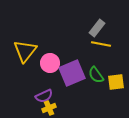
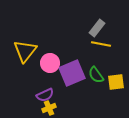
purple semicircle: moved 1 px right, 1 px up
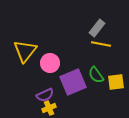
purple square: moved 1 px right, 9 px down
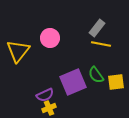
yellow triangle: moved 7 px left
pink circle: moved 25 px up
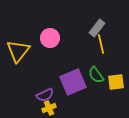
yellow line: rotated 66 degrees clockwise
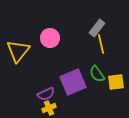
green semicircle: moved 1 px right, 1 px up
purple semicircle: moved 1 px right, 1 px up
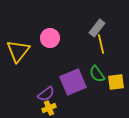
purple semicircle: rotated 12 degrees counterclockwise
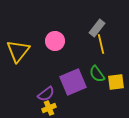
pink circle: moved 5 px right, 3 px down
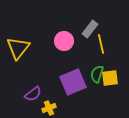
gray rectangle: moved 7 px left, 1 px down
pink circle: moved 9 px right
yellow triangle: moved 3 px up
green semicircle: rotated 54 degrees clockwise
yellow square: moved 6 px left, 4 px up
purple semicircle: moved 13 px left
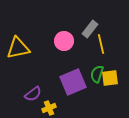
yellow triangle: rotated 40 degrees clockwise
